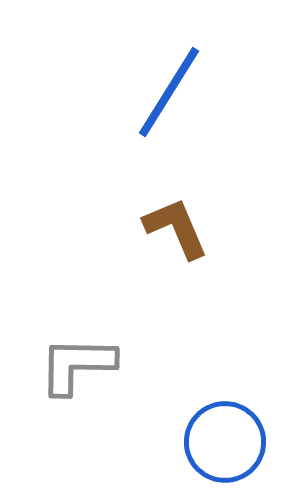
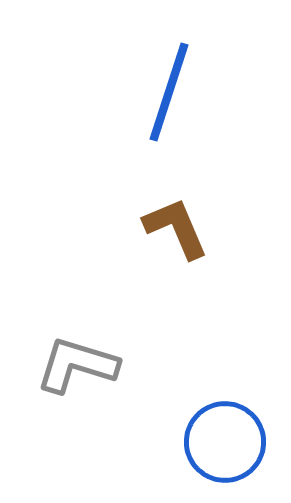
blue line: rotated 14 degrees counterclockwise
gray L-shape: rotated 16 degrees clockwise
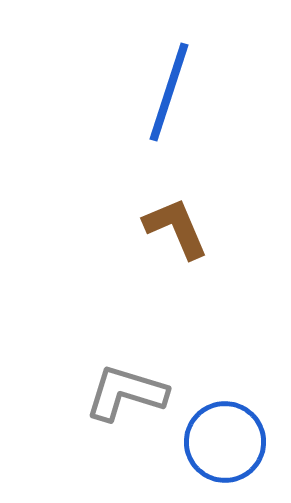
gray L-shape: moved 49 px right, 28 px down
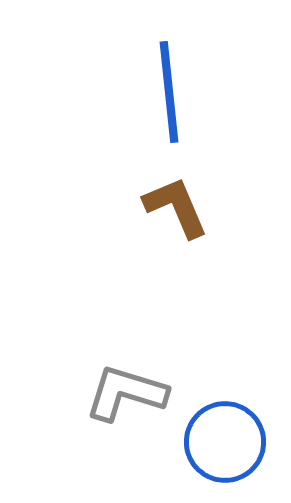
blue line: rotated 24 degrees counterclockwise
brown L-shape: moved 21 px up
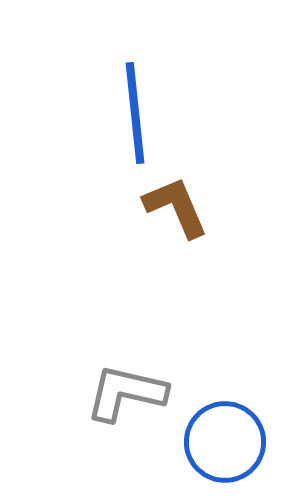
blue line: moved 34 px left, 21 px down
gray L-shape: rotated 4 degrees counterclockwise
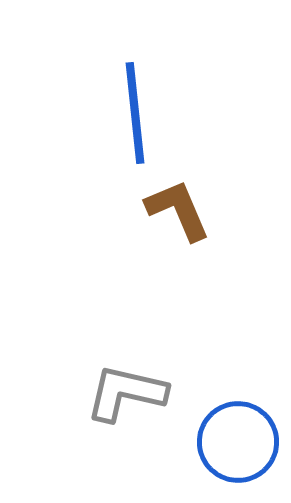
brown L-shape: moved 2 px right, 3 px down
blue circle: moved 13 px right
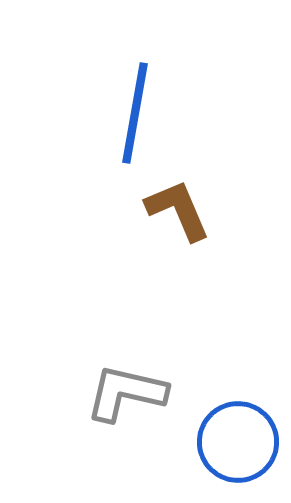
blue line: rotated 16 degrees clockwise
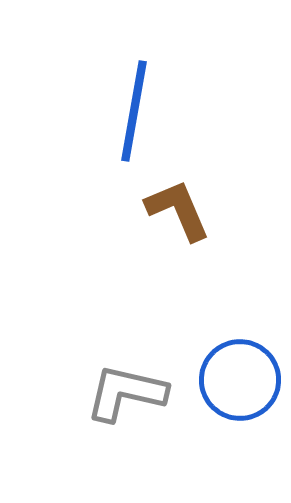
blue line: moved 1 px left, 2 px up
blue circle: moved 2 px right, 62 px up
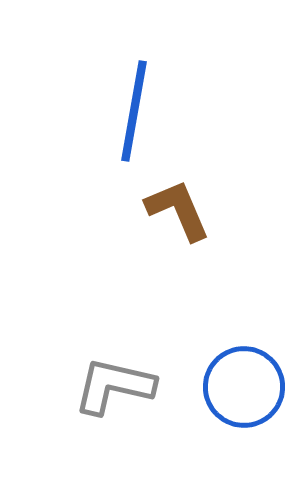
blue circle: moved 4 px right, 7 px down
gray L-shape: moved 12 px left, 7 px up
